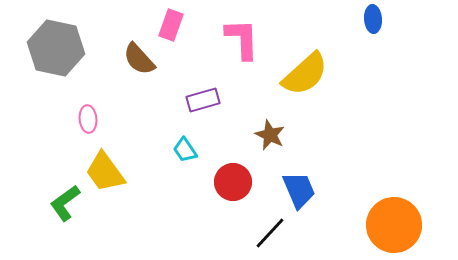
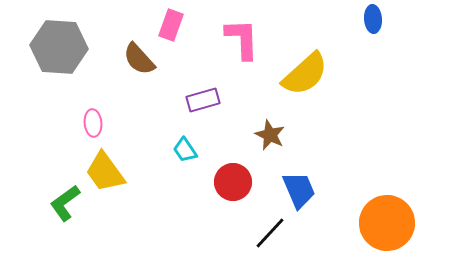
gray hexagon: moved 3 px right, 1 px up; rotated 8 degrees counterclockwise
pink ellipse: moved 5 px right, 4 px down
orange circle: moved 7 px left, 2 px up
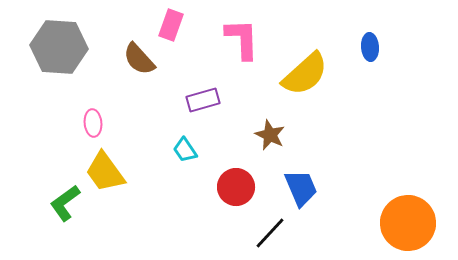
blue ellipse: moved 3 px left, 28 px down
red circle: moved 3 px right, 5 px down
blue trapezoid: moved 2 px right, 2 px up
orange circle: moved 21 px right
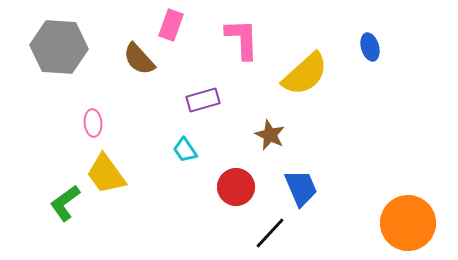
blue ellipse: rotated 12 degrees counterclockwise
yellow trapezoid: moved 1 px right, 2 px down
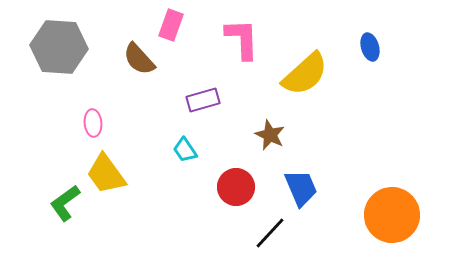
orange circle: moved 16 px left, 8 px up
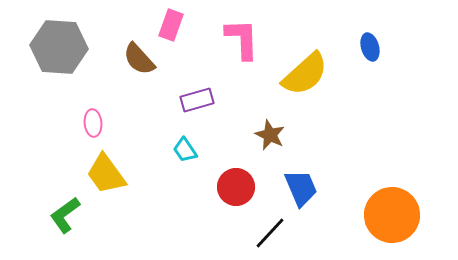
purple rectangle: moved 6 px left
green L-shape: moved 12 px down
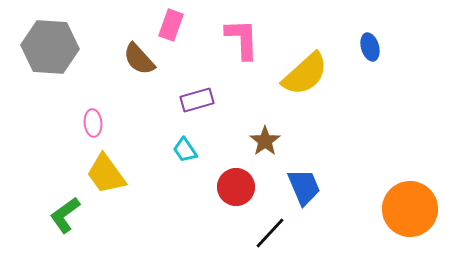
gray hexagon: moved 9 px left
brown star: moved 5 px left, 6 px down; rotated 12 degrees clockwise
blue trapezoid: moved 3 px right, 1 px up
orange circle: moved 18 px right, 6 px up
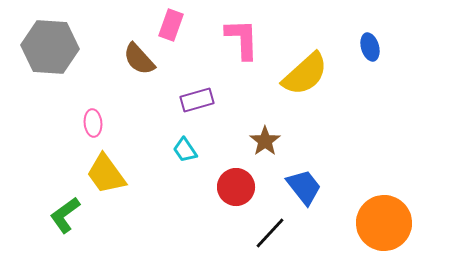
blue trapezoid: rotated 15 degrees counterclockwise
orange circle: moved 26 px left, 14 px down
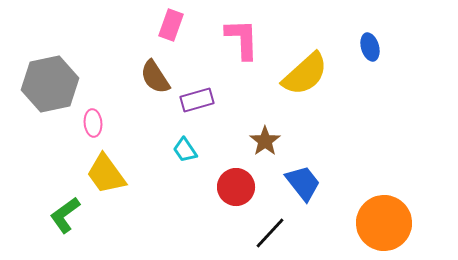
gray hexagon: moved 37 px down; rotated 16 degrees counterclockwise
brown semicircle: moved 16 px right, 18 px down; rotated 9 degrees clockwise
blue trapezoid: moved 1 px left, 4 px up
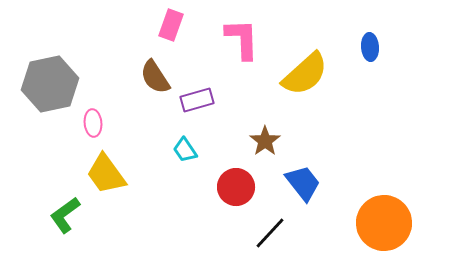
blue ellipse: rotated 12 degrees clockwise
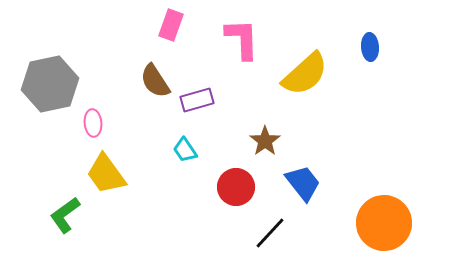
brown semicircle: moved 4 px down
